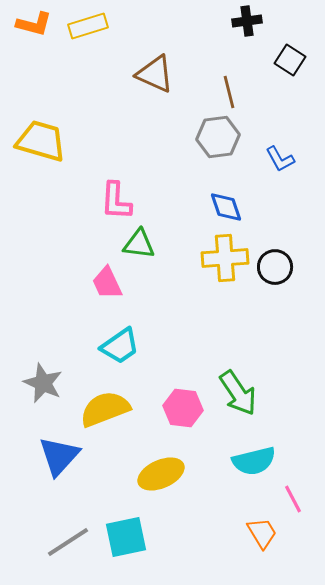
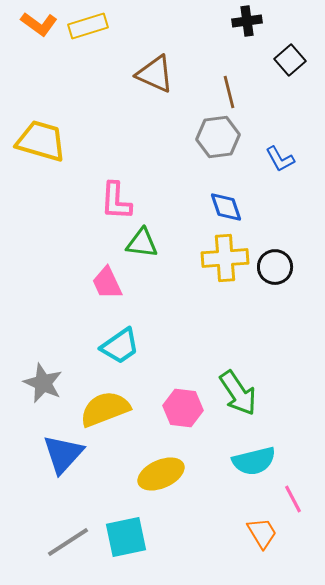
orange L-shape: moved 5 px right; rotated 21 degrees clockwise
black square: rotated 16 degrees clockwise
green triangle: moved 3 px right, 1 px up
blue triangle: moved 4 px right, 2 px up
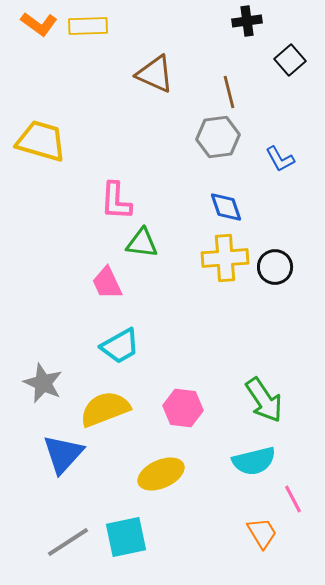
yellow rectangle: rotated 15 degrees clockwise
cyan trapezoid: rotated 6 degrees clockwise
green arrow: moved 26 px right, 7 px down
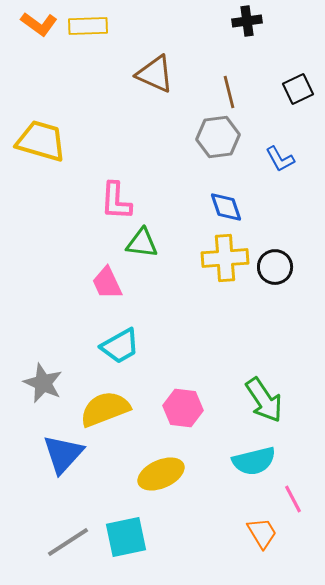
black square: moved 8 px right, 29 px down; rotated 16 degrees clockwise
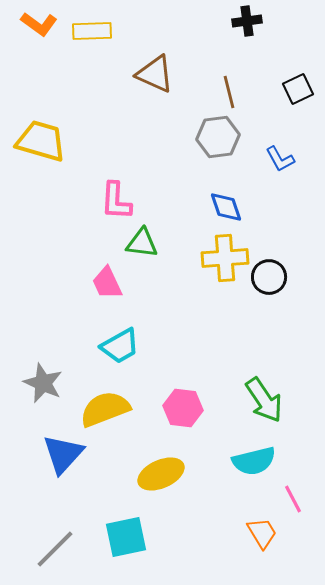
yellow rectangle: moved 4 px right, 5 px down
black circle: moved 6 px left, 10 px down
gray line: moved 13 px left, 7 px down; rotated 12 degrees counterclockwise
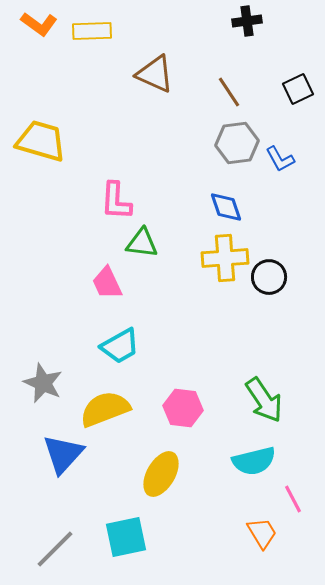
brown line: rotated 20 degrees counterclockwise
gray hexagon: moved 19 px right, 6 px down
yellow ellipse: rotated 36 degrees counterclockwise
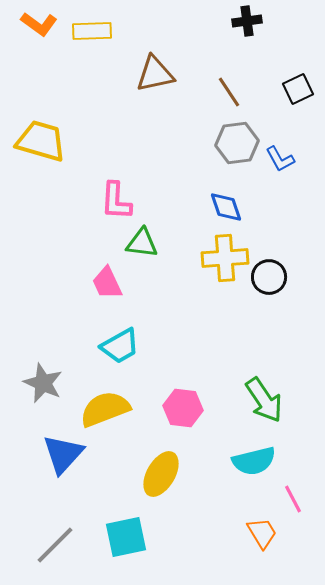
brown triangle: rotated 36 degrees counterclockwise
gray line: moved 4 px up
